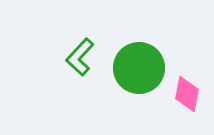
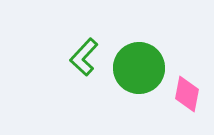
green L-shape: moved 4 px right
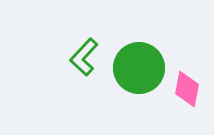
pink diamond: moved 5 px up
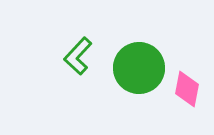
green L-shape: moved 6 px left, 1 px up
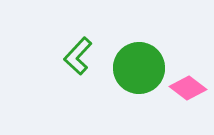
pink diamond: moved 1 px right, 1 px up; rotated 63 degrees counterclockwise
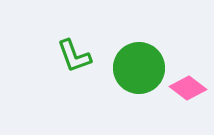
green L-shape: moved 4 px left; rotated 63 degrees counterclockwise
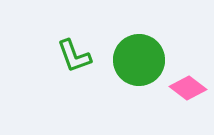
green circle: moved 8 px up
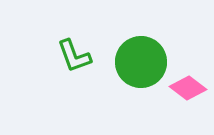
green circle: moved 2 px right, 2 px down
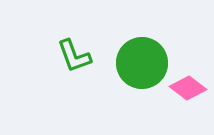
green circle: moved 1 px right, 1 px down
